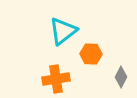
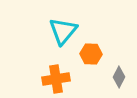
cyan triangle: rotated 12 degrees counterclockwise
gray diamond: moved 2 px left
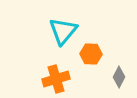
orange cross: rotated 8 degrees counterclockwise
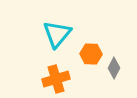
cyan triangle: moved 6 px left, 3 px down
gray diamond: moved 5 px left, 9 px up
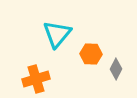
gray diamond: moved 2 px right, 1 px down
orange cross: moved 20 px left
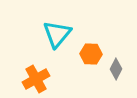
orange cross: rotated 12 degrees counterclockwise
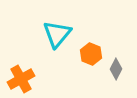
orange hexagon: rotated 20 degrees clockwise
orange cross: moved 15 px left
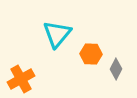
orange hexagon: rotated 20 degrees counterclockwise
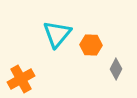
orange hexagon: moved 9 px up
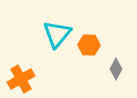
orange hexagon: moved 2 px left
